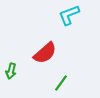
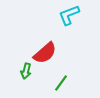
green arrow: moved 15 px right
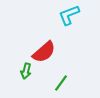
red semicircle: moved 1 px left, 1 px up
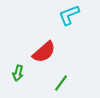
green arrow: moved 8 px left, 2 px down
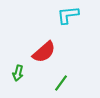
cyan L-shape: moved 1 px left; rotated 15 degrees clockwise
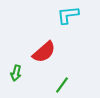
green arrow: moved 2 px left
green line: moved 1 px right, 2 px down
